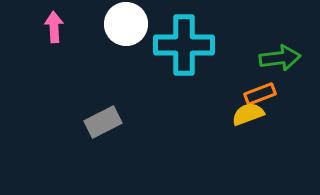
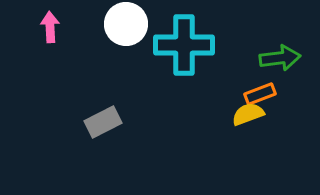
pink arrow: moved 4 px left
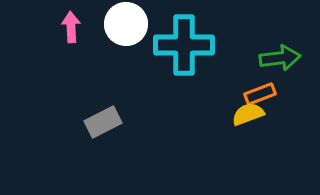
pink arrow: moved 21 px right
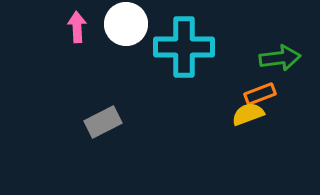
pink arrow: moved 6 px right
cyan cross: moved 2 px down
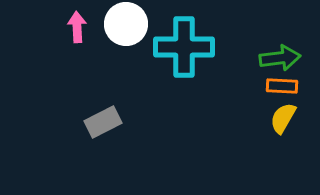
orange rectangle: moved 22 px right, 8 px up; rotated 24 degrees clockwise
yellow semicircle: moved 35 px right, 4 px down; rotated 40 degrees counterclockwise
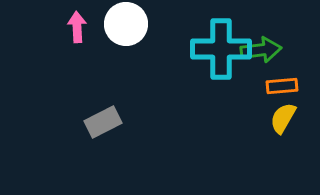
cyan cross: moved 37 px right, 2 px down
green arrow: moved 19 px left, 8 px up
orange rectangle: rotated 8 degrees counterclockwise
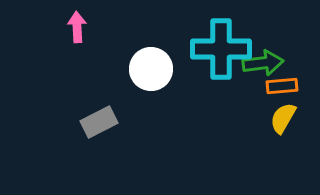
white circle: moved 25 px right, 45 px down
green arrow: moved 2 px right, 13 px down
gray rectangle: moved 4 px left
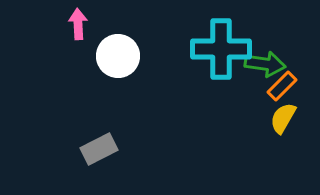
pink arrow: moved 1 px right, 3 px up
green arrow: moved 2 px right, 1 px down; rotated 15 degrees clockwise
white circle: moved 33 px left, 13 px up
orange rectangle: rotated 40 degrees counterclockwise
gray rectangle: moved 27 px down
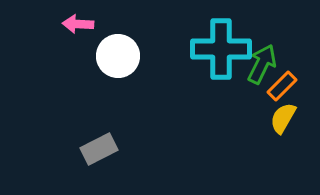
pink arrow: rotated 84 degrees counterclockwise
green arrow: moved 3 px left; rotated 72 degrees counterclockwise
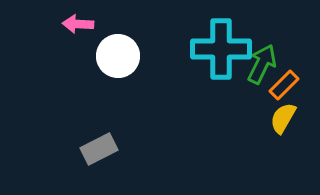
orange rectangle: moved 2 px right, 1 px up
